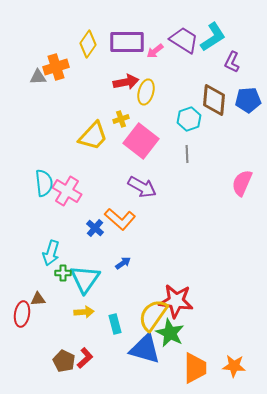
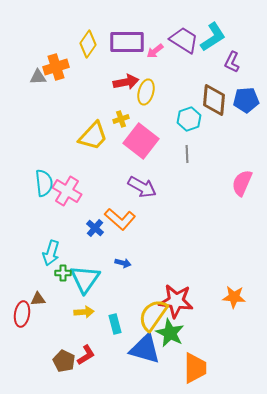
blue pentagon: moved 2 px left
blue arrow: rotated 49 degrees clockwise
red L-shape: moved 1 px right, 3 px up; rotated 10 degrees clockwise
orange star: moved 69 px up
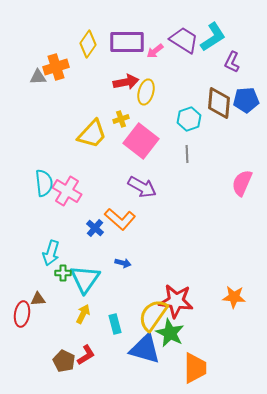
brown diamond: moved 5 px right, 3 px down
yellow trapezoid: moved 1 px left, 2 px up
yellow arrow: moved 1 px left, 2 px down; rotated 60 degrees counterclockwise
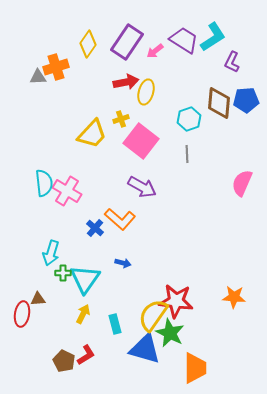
purple rectangle: rotated 56 degrees counterclockwise
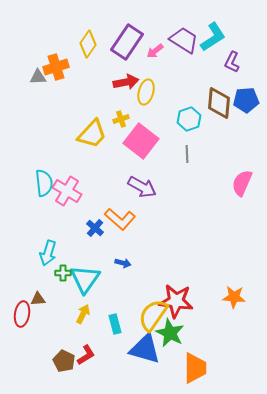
cyan arrow: moved 3 px left
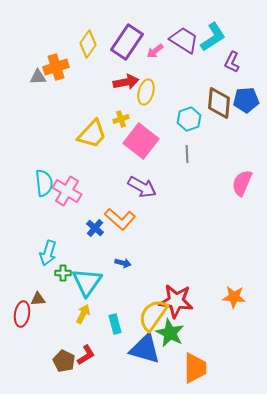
cyan triangle: moved 2 px right, 3 px down
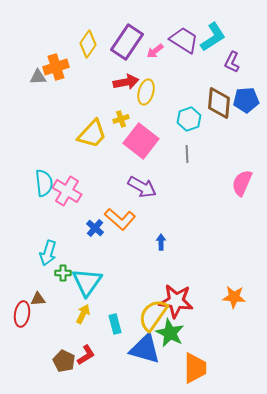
blue arrow: moved 38 px right, 21 px up; rotated 105 degrees counterclockwise
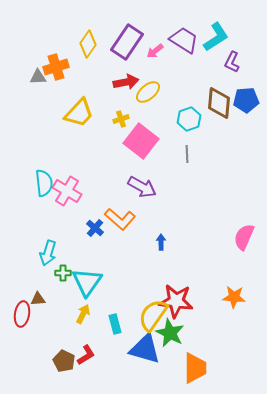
cyan L-shape: moved 3 px right
yellow ellipse: moved 2 px right; rotated 35 degrees clockwise
yellow trapezoid: moved 13 px left, 21 px up
pink semicircle: moved 2 px right, 54 px down
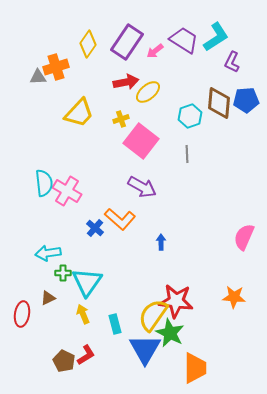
cyan hexagon: moved 1 px right, 3 px up
cyan arrow: rotated 65 degrees clockwise
brown triangle: moved 10 px right, 1 px up; rotated 21 degrees counterclockwise
yellow arrow: rotated 48 degrees counterclockwise
blue triangle: rotated 44 degrees clockwise
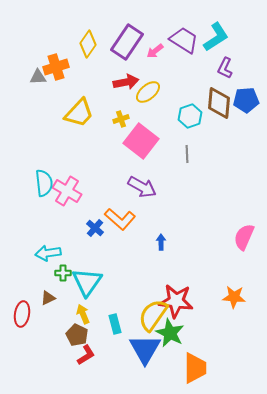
purple L-shape: moved 7 px left, 6 px down
brown pentagon: moved 13 px right, 26 px up
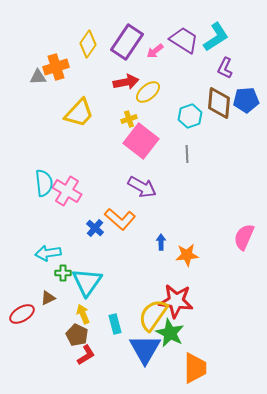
yellow cross: moved 8 px right
orange star: moved 47 px left, 42 px up; rotated 10 degrees counterclockwise
red ellipse: rotated 50 degrees clockwise
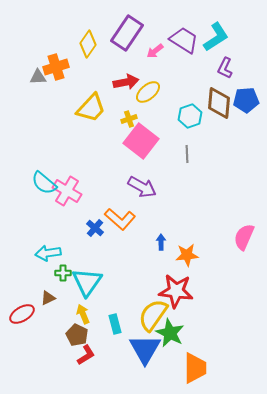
purple rectangle: moved 9 px up
yellow trapezoid: moved 12 px right, 5 px up
cyan semicircle: rotated 136 degrees clockwise
red star: moved 10 px up
